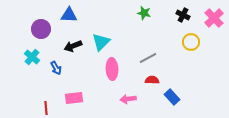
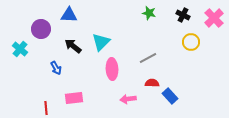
green star: moved 5 px right
black arrow: rotated 60 degrees clockwise
cyan cross: moved 12 px left, 8 px up
red semicircle: moved 3 px down
blue rectangle: moved 2 px left, 1 px up
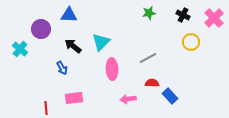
green star: rotated 24 degrees counterclockwise
blue arrow: moved 6 px right
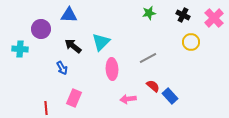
cyan cross: rotated 35 degrees counterclockwise
red semicircle: moved 1 px right, 3 px down; rotated 40 degrees clockwise
pink rectangle: rotated 60 degrees counterclockwise
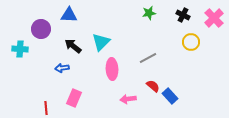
blue arrow: rotated 112 degrees clockwise
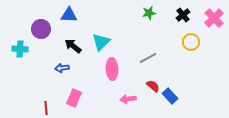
black cross: rotated 24 degrees clockwise
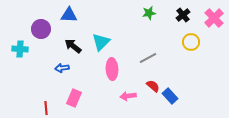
pink arrow: moved 3 px up
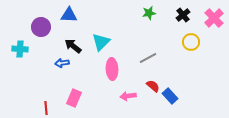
purple circle: moved 2 px up
blue arrow: moved 5 px up
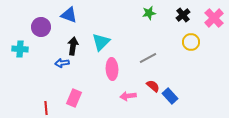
blue triangle: rotated 18 degrees clockwise
black arrow: rotated 60 degrees clockwise
